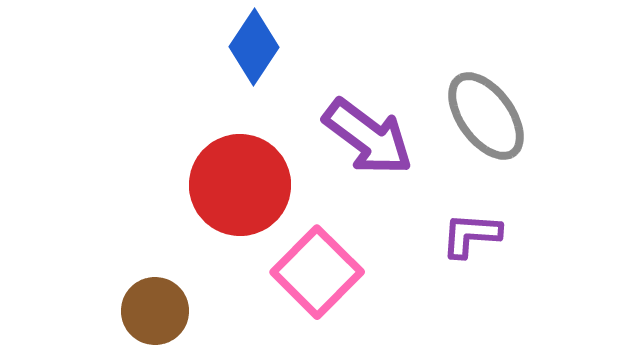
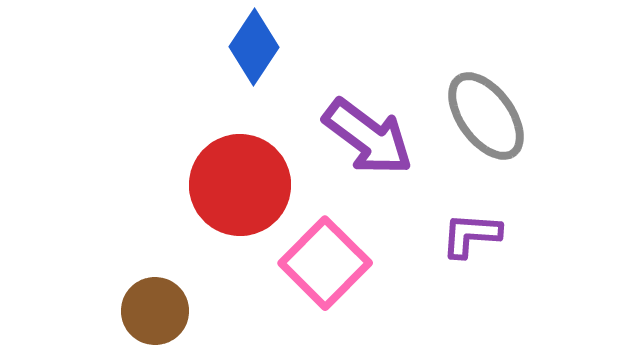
pink square: moved 8 px right, 9 px up
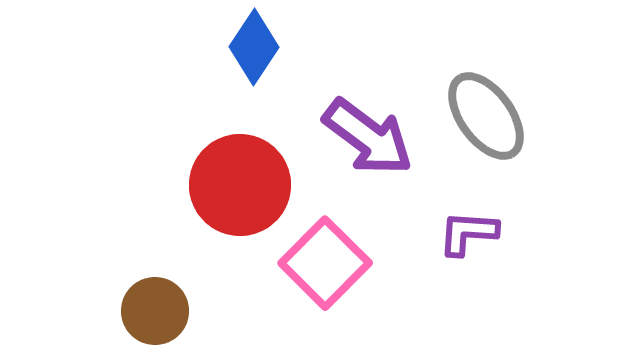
purple L-shape: moved 3 px left, 2 px up
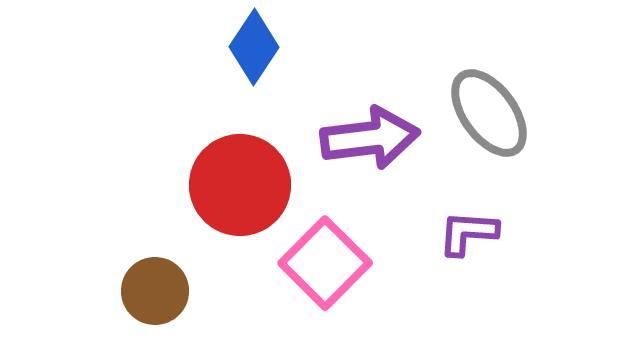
gray ellipse: moved 3 px right, 3 px up
purple arrow: moved 2 px right, 1 px down; rotated 44 degrees counterclockwise
brown circle: moved 20 px up
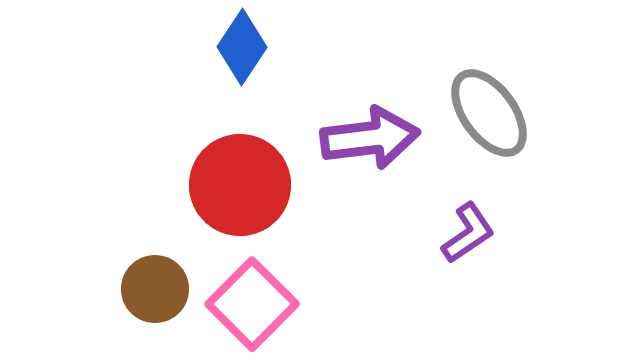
blue diamond: moved 12 px left
purple L-shape: rotated 142 degrees clockwise
pink square: moved 73 px left, 41 px down
brown circle: moved 2 px up
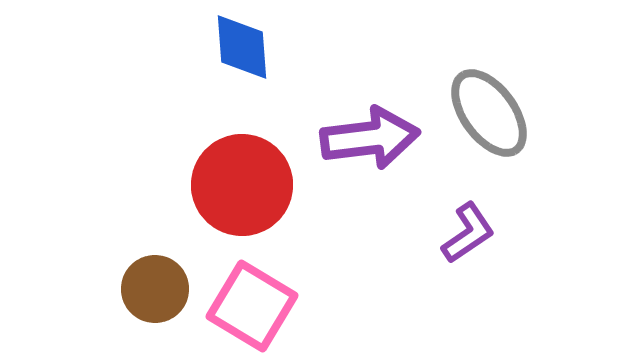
blue diamond: rotated 38 degrees counterclockwise
red circle: moved 2 px right
pink square: moved 2 px down; rotated 14 degrees counterclockwise
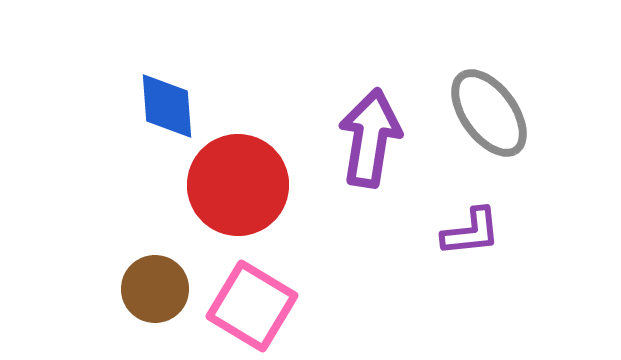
blue diamond: moved 75 px left, 59 px down
purple arrow: rotated 74 degrees counterclockwise
red circle: moved 4 px left
purple L-shape: moved 3 px right, 1 px up; rotated 28 degrees clockwise
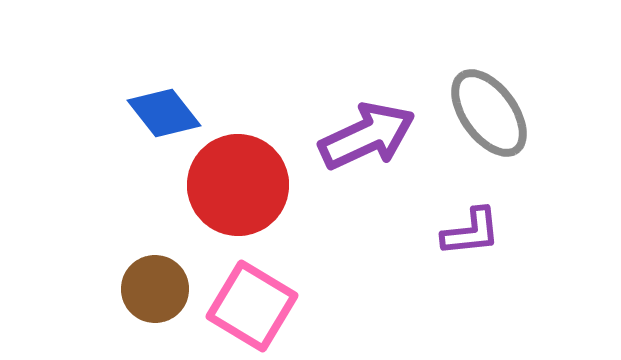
blue diamond: moved 3 px left, 7 px down; rotated 34 degrees counterclockwise
purple arrow: moved 3 px left, 2 px up; rotated 56 degrees clockwise
